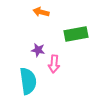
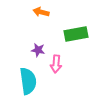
pink arrow: moved 2 px right
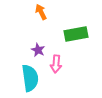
orange arrow: rotated 49 degrees clockwise
purple star: rotated 16 degrees clockwise
cyan semicircle: moved 2 px right, 3 px up
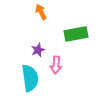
purple star: rotated 24 degrees clockwise
pink arrow: moved 1 px down
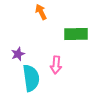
green rectangle: rotated 10 degrees clockwise
purple star: moved 20 px left, 4 px down
cyan semicircle: moved 1 px right
